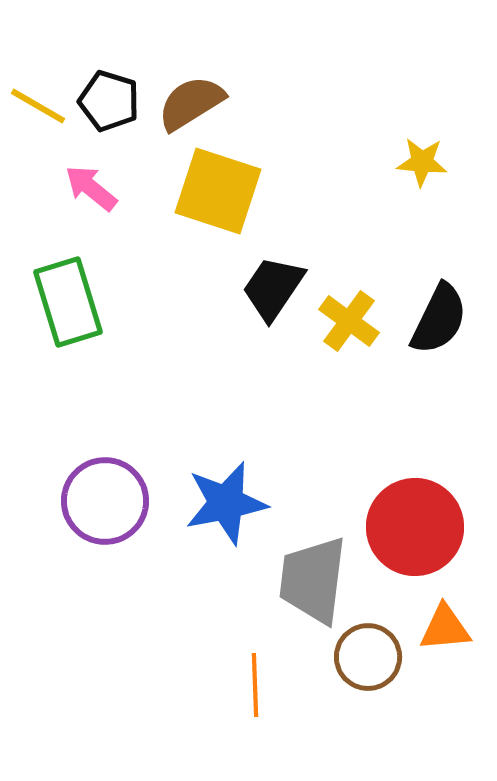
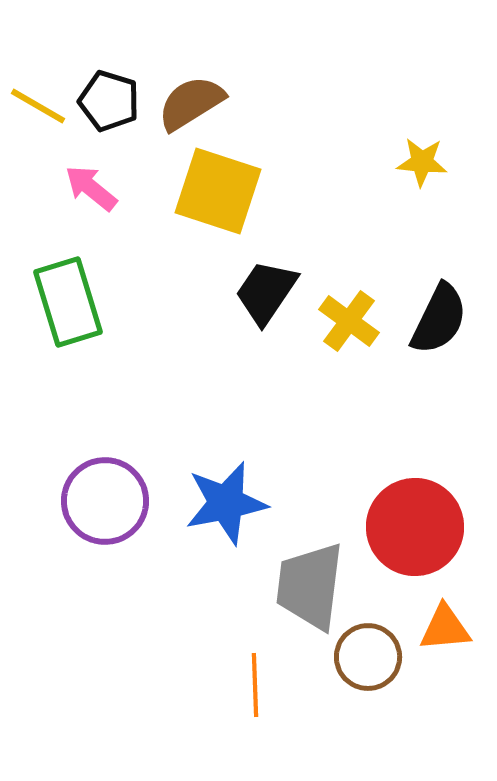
black trapezoid: moved 7 px left, 4 px down
gray trapezoid: moved 3 px left, 6 px down
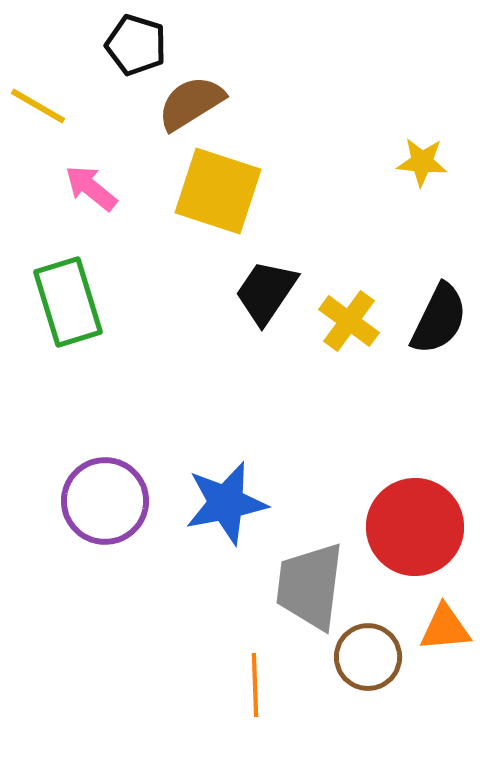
black pentagon: moved 27 px right, 56 px up
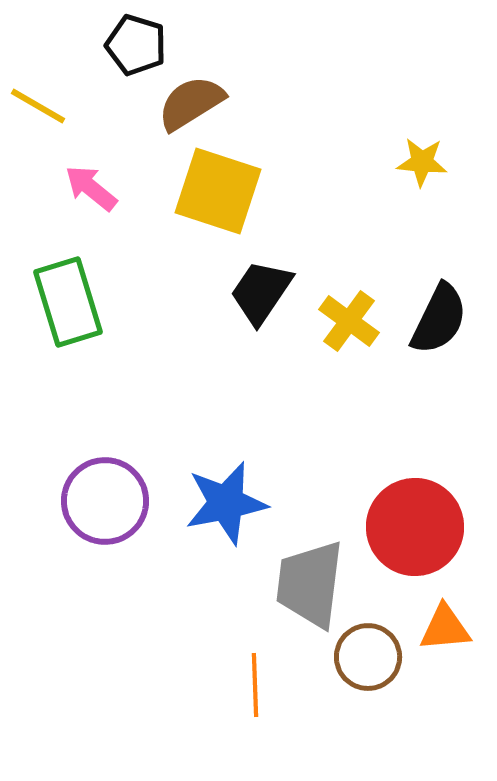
black trapezoid: moved 5 px left
gray trapezoid: moved 2 px up
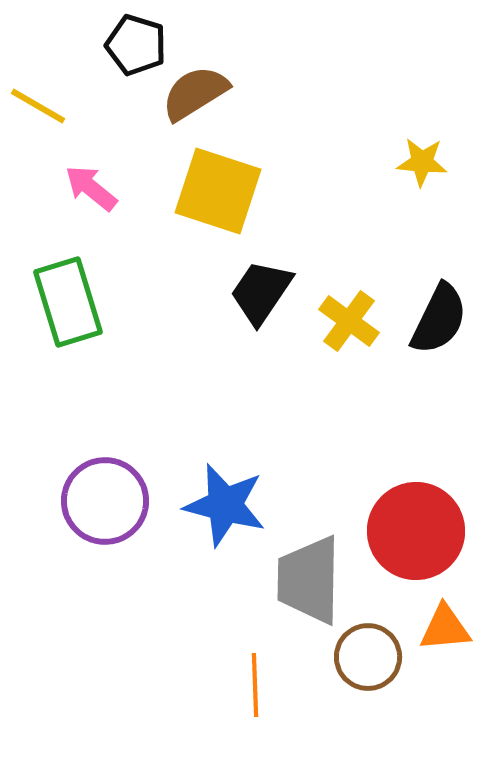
brown semicircle: moved 4 px right, 10 px up
blue star: moved 1 px left, 2 px down; rotated 26 degrees clockwise
red circle: moved 1 px right, 4 px down
gray trapezoid: moved 1 px left, 4 px up; rotated 6 degrees counterclockwise
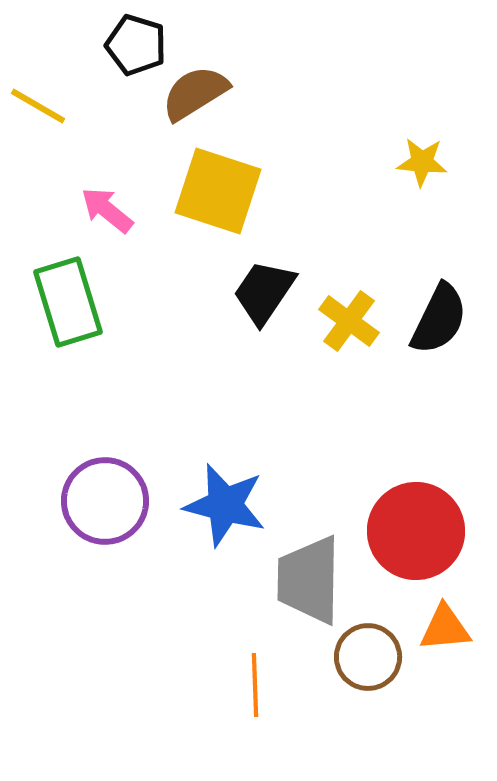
pink arrow: moved 16 px right, 22 px down
black trapezoid: moved 3 px right
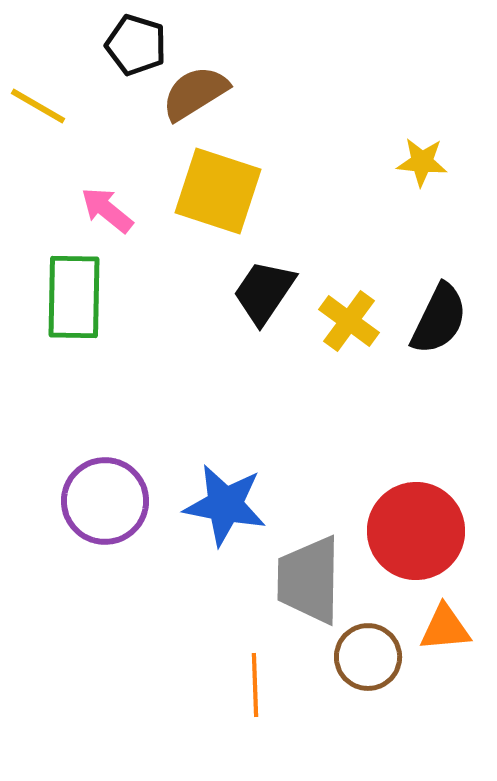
green rectangle: moved 6 px right, 5 px up; rotated 18 degrees clockwise
blue star: rotated 4 degrees counterclockwise
